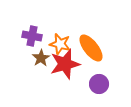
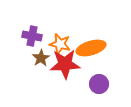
orange ellipse: rotated 68 degrees counterclockwise
red star: rotated 12 degrees clockwise
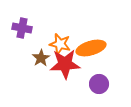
purple cross: moved 10 px left, 8 px up
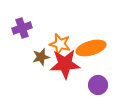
purple cross: rotated 30 degrees counterclockwise
brown star: moved 1 px up; rotated 18 degrees clockwise
purple circle: moved 1 px left, 1 px down
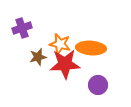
orange ellipse: rotated 20 degrees clockwise
brown star: moved 3 px left
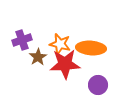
purple cross: moved 12 px down
brown star: rotated 18 degrees counterclockwise
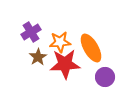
purple cross: moved 9 px right, 8 px up; rotated 12 degrees counterclockwise
orange star: moved 2 px up; rotated 20 degrees counterclockwise
orange ellipse: rotated 56 degrees clockwise
purple circle: moved 7 px right, 8 px up
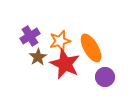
purple cross: moved 1 px left, 4 px down
orange star: moved 1 px up; rotated 10 degrees counterclockwise
red star: rotated 28 degrees clockwise
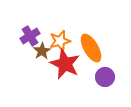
brown star: moved 4 px right, 6 px up
